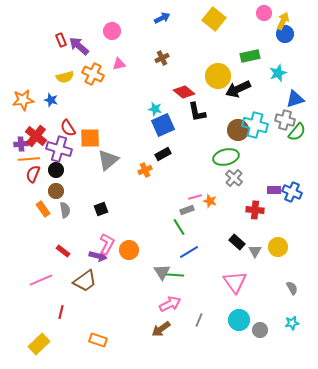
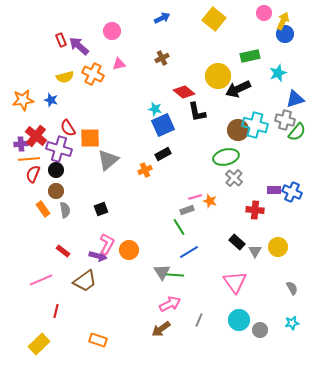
red line at (61, 312): moved 5 px left, 1 px up
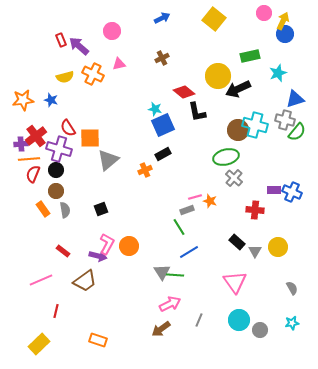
red cross at (36, 136): rotated 15 degrees clockwise
orange circle at (129, 250): moved 4 px up
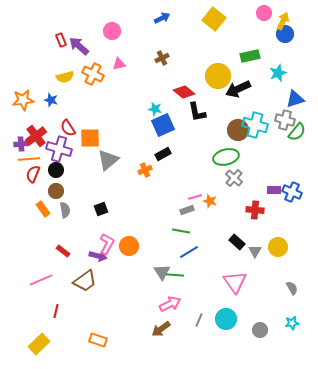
green line at (179, 227): moved 2 px right, 4 px down; rotated 48 degrees counterclockwise
cyan circle at (239, 320): moved 13 px left, 1 px up
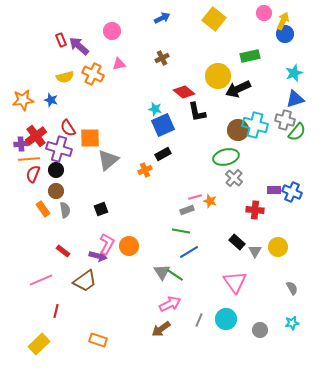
cyan star at (278, 73): moved 16 px right
green line at (175, 275): rotated 30 degrees clockwise
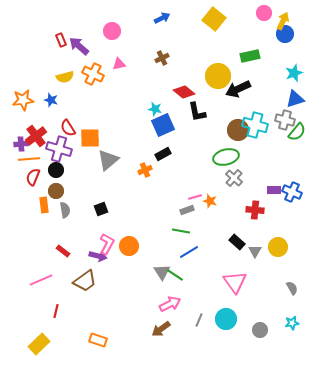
red semicircle at (33, 174): moved 3 px down
orange rectangle at (43, 209): moved 1 px right, 4 px up; rotated 28 degrees clockwise
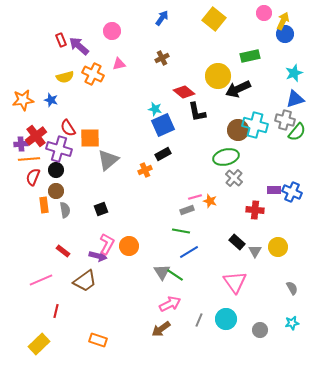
blue arrow at (162, 18): rotated 28 degrees counterclockwise
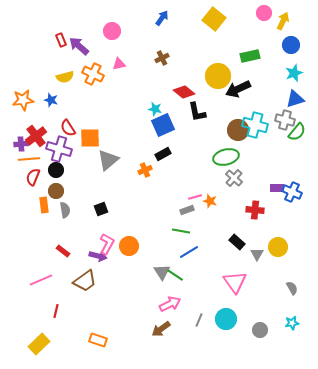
blue circle at (285, 34): moved 6 px right, 11 px down
purple rectangle at (274, 190): moved 3 px right, 2 px up
gray triangle at (255, 251): moved 2 px right, 3 px down
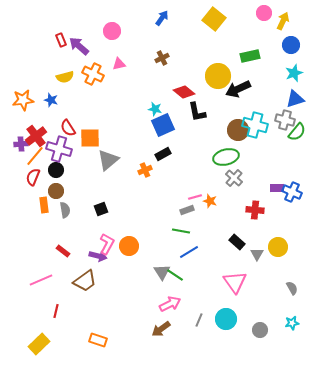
orange line at (29, 159): moved 6 px right, 3 px up; rotated 45 degrees counterclockwise
